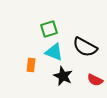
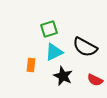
cyan triangle: rotated 48 degrees counterclockwise
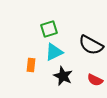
black semicircle: moved 6 px right, 2 px up
